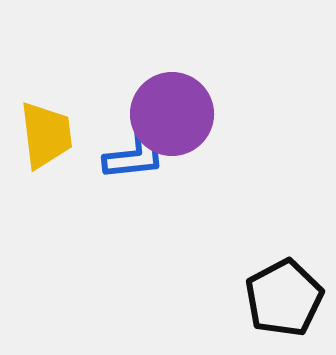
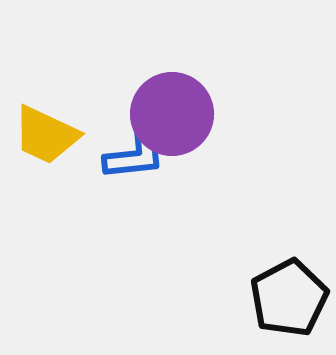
yellow trapezoid: rotated 122 degrees clockwise
black pentagon: moved 5 px right
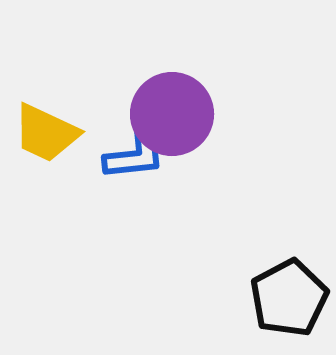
yellow trapezoid: moved 2 px up
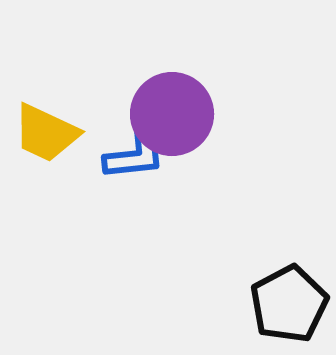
black pentagon: moved 6 px down
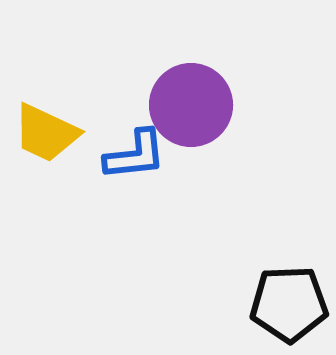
purple circle: moved 19 px right, 9 px up
black pentagon: rotated 26 degrees clockwise
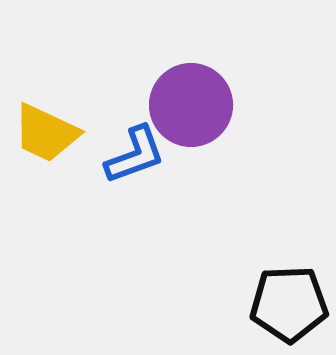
blue L-shape: rotated 14 degrees counterclockwise
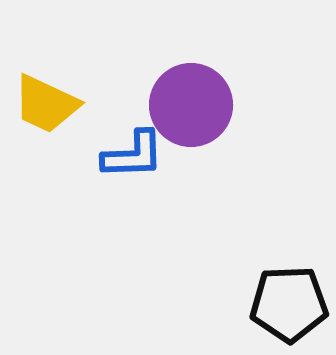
yellow trapezoid: moved 29 px up
blue L-shape: moved 2 px left; rotated 18 degrees clockwise
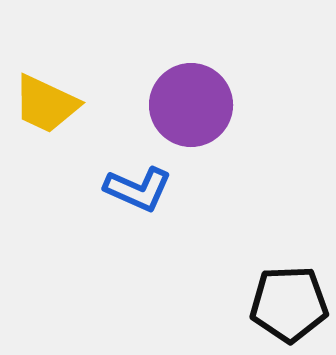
blue L-shape: moved 5 px right, 34 px down; rotated 26 degrees clockwise
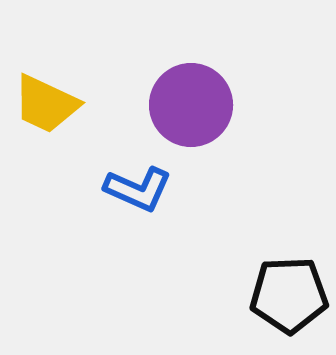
black pentagon: moved 9 px up
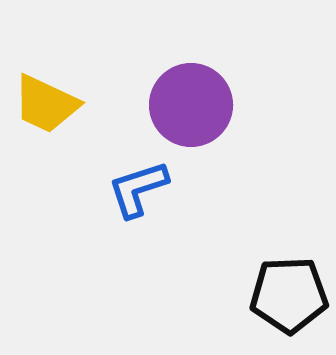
blue L-shape: rotated 138 degrees clockwise
